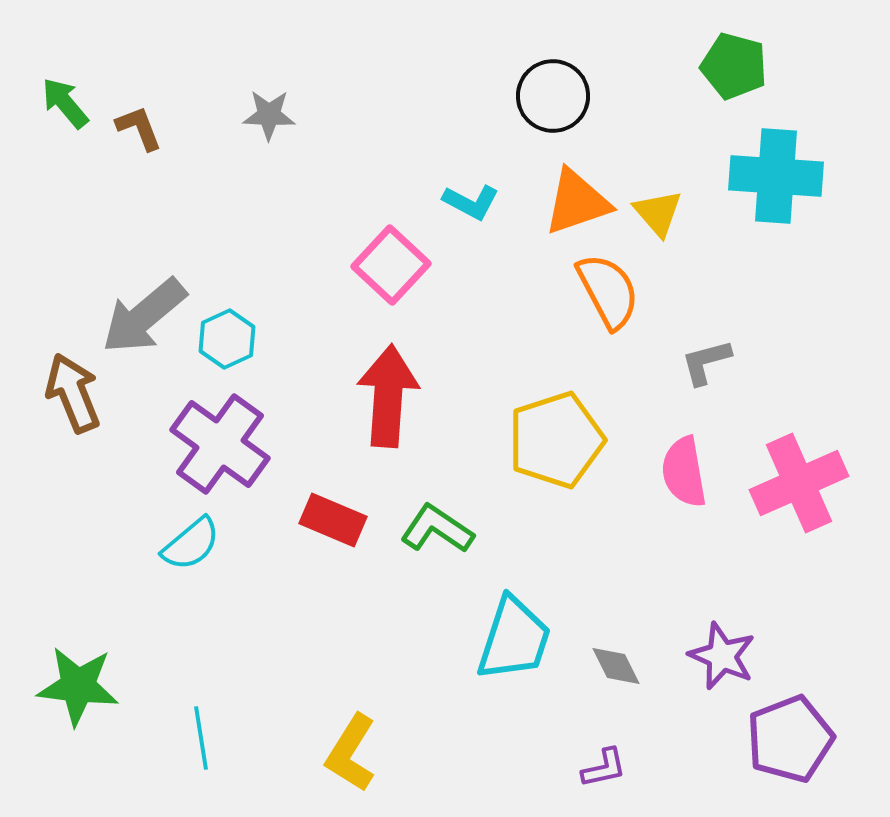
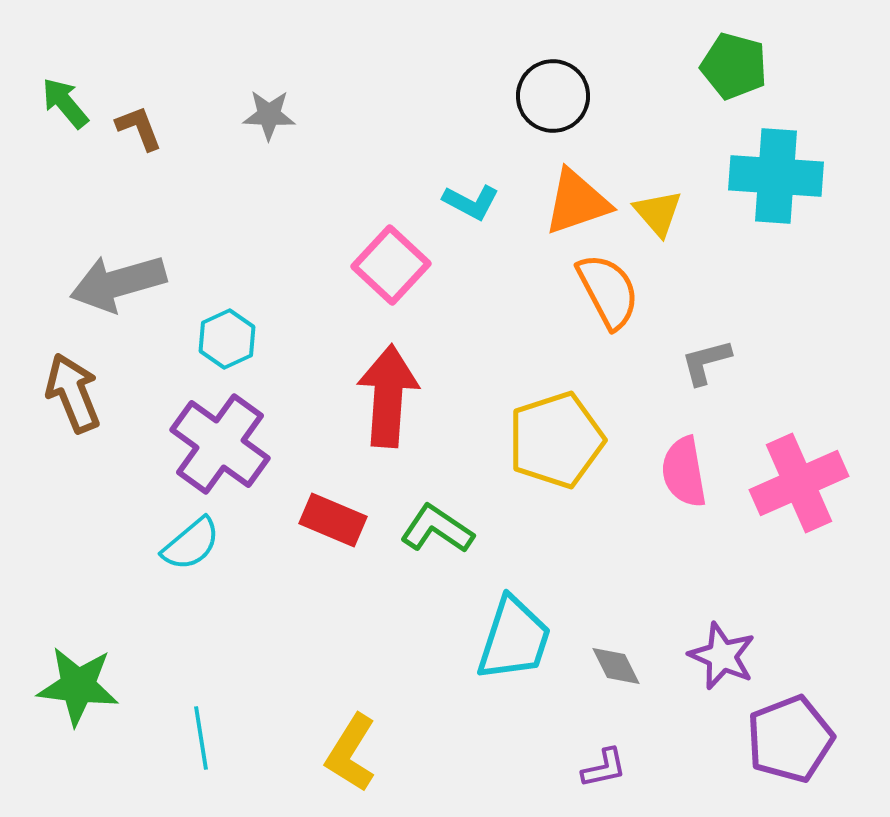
gray arrow: moved 26 px left, 33 px up; rotated 24 degrees clockwise
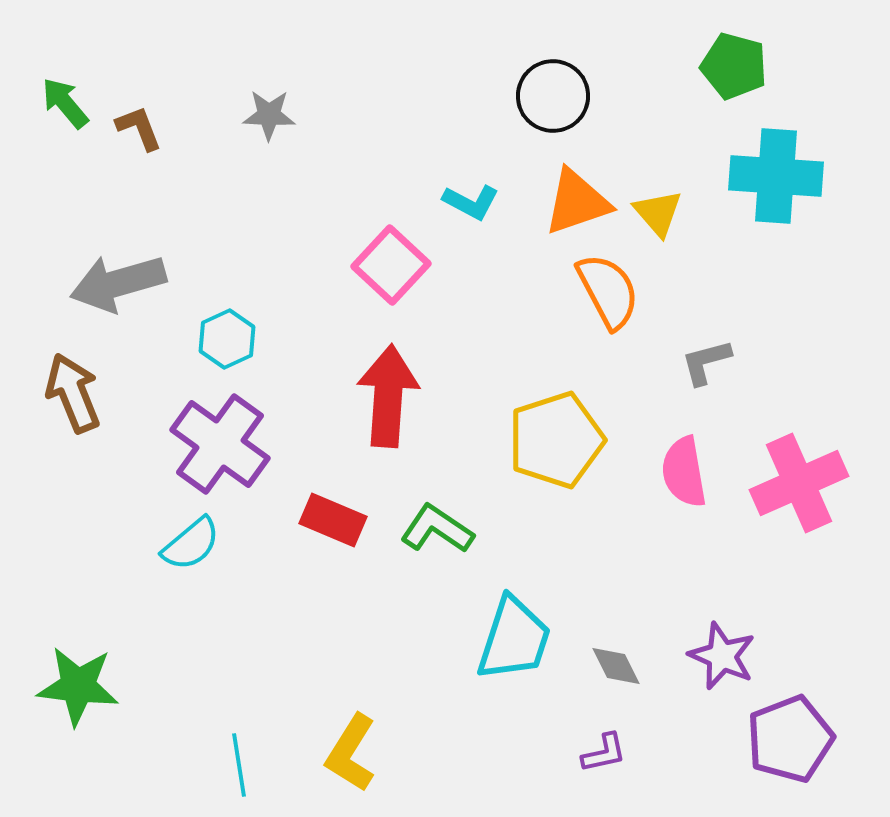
cyan line: moved 38 px right, 27 px down
purple L-shape: moved 15 px up
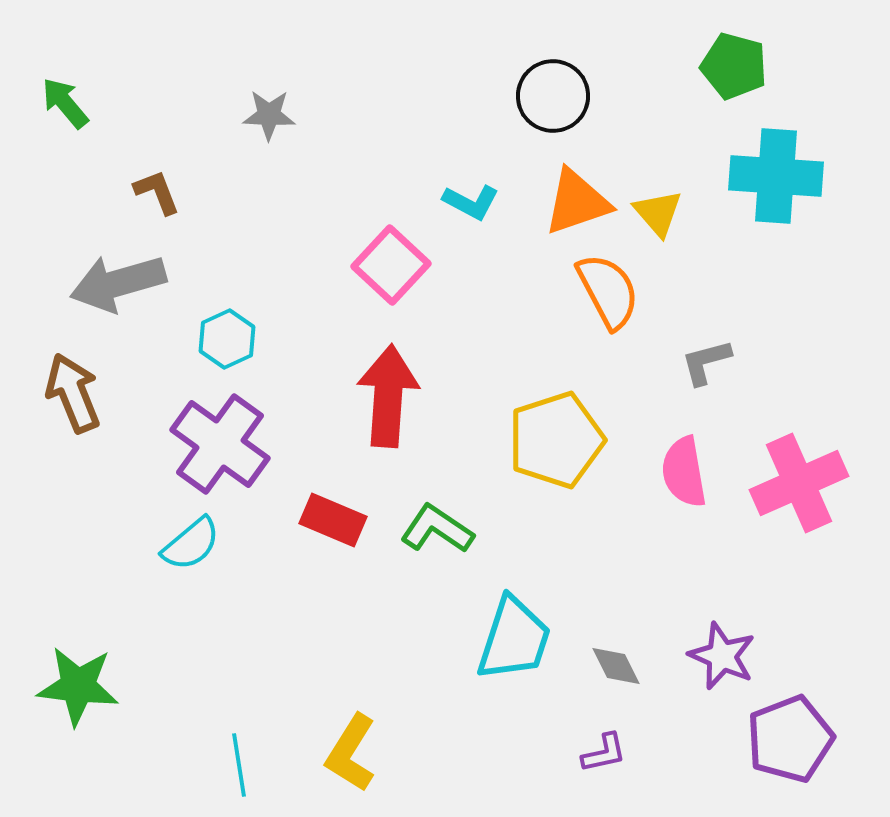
brown L-shape: moved 18 px right, 64 px down
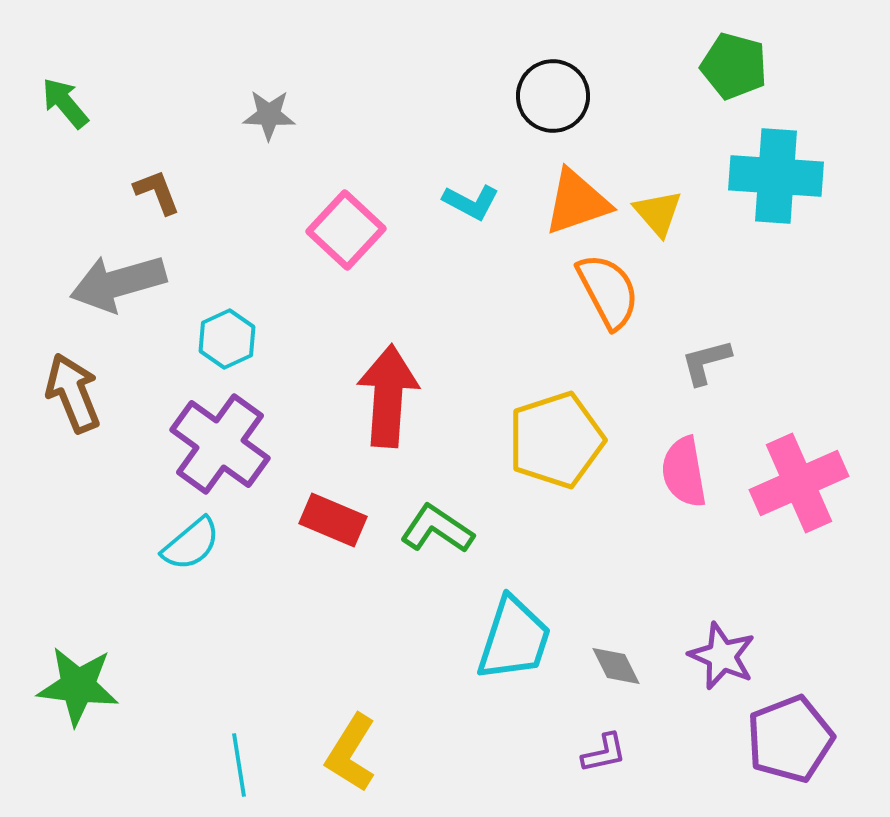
pink square: moved 45 px left, 35 px up
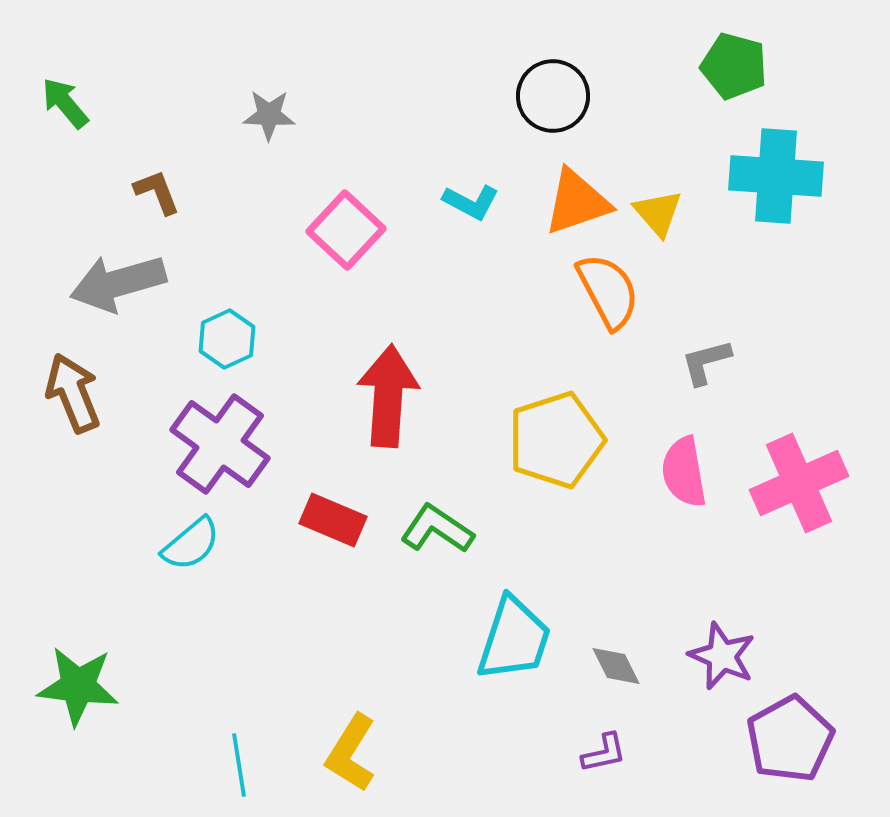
purple pentagon: rotated 8 degrees counterclockwise
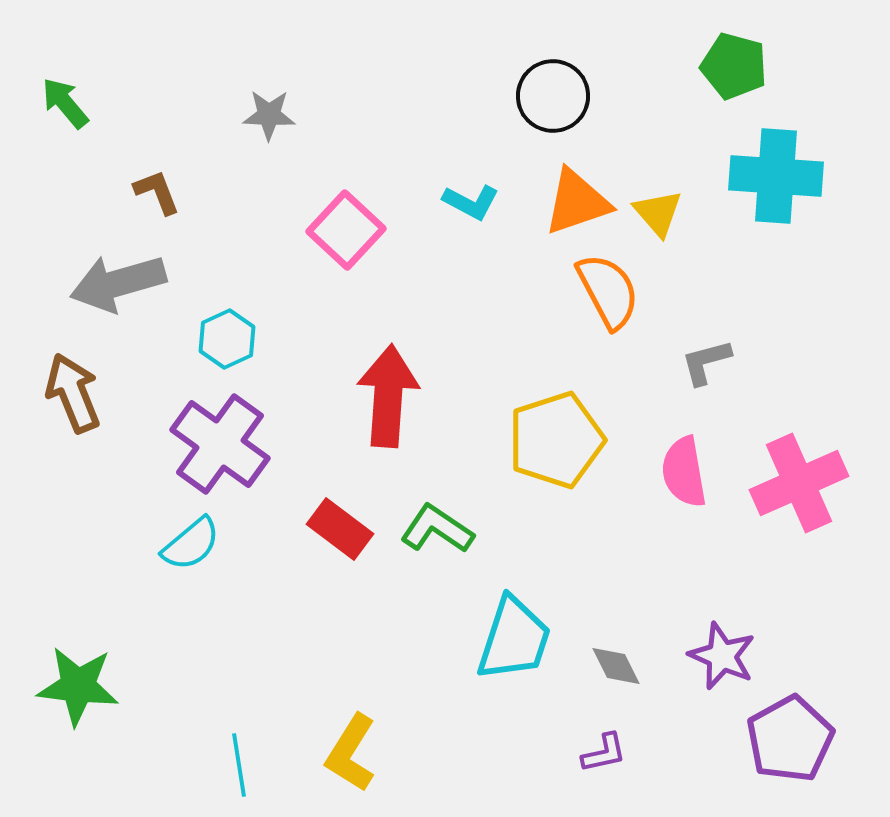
red rectangle: moved 7 px right, 9 px down; rotated 14 degrees clockwise
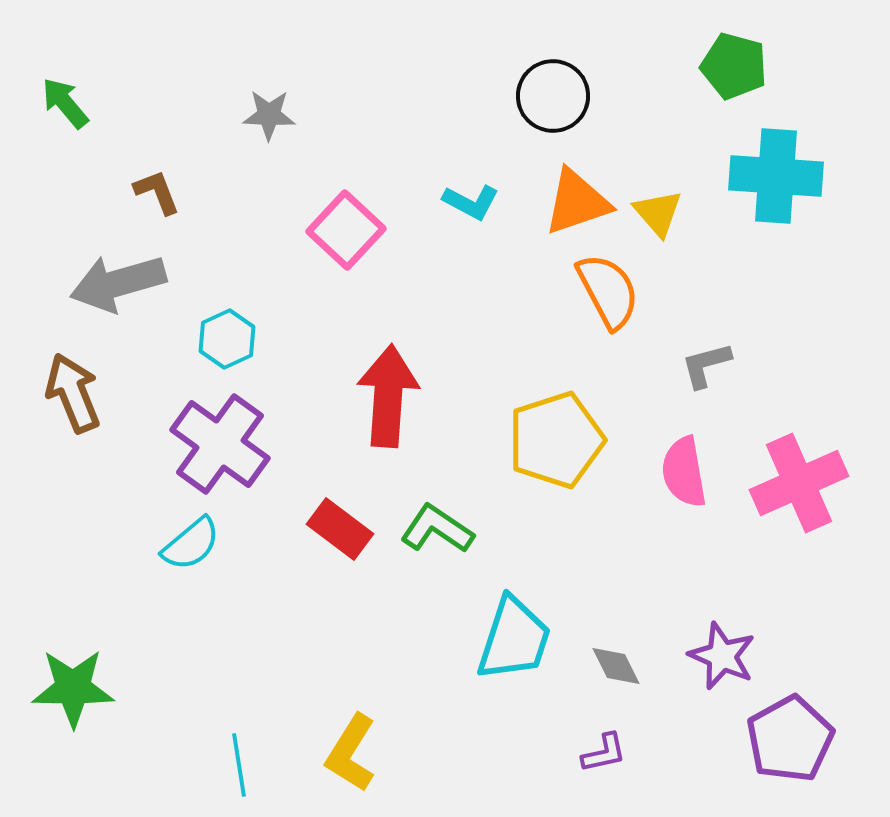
gray L-shape: moved 3 px down
green star: moved 5 px left, 2 px down; rotated 6 degrees counterclockwise
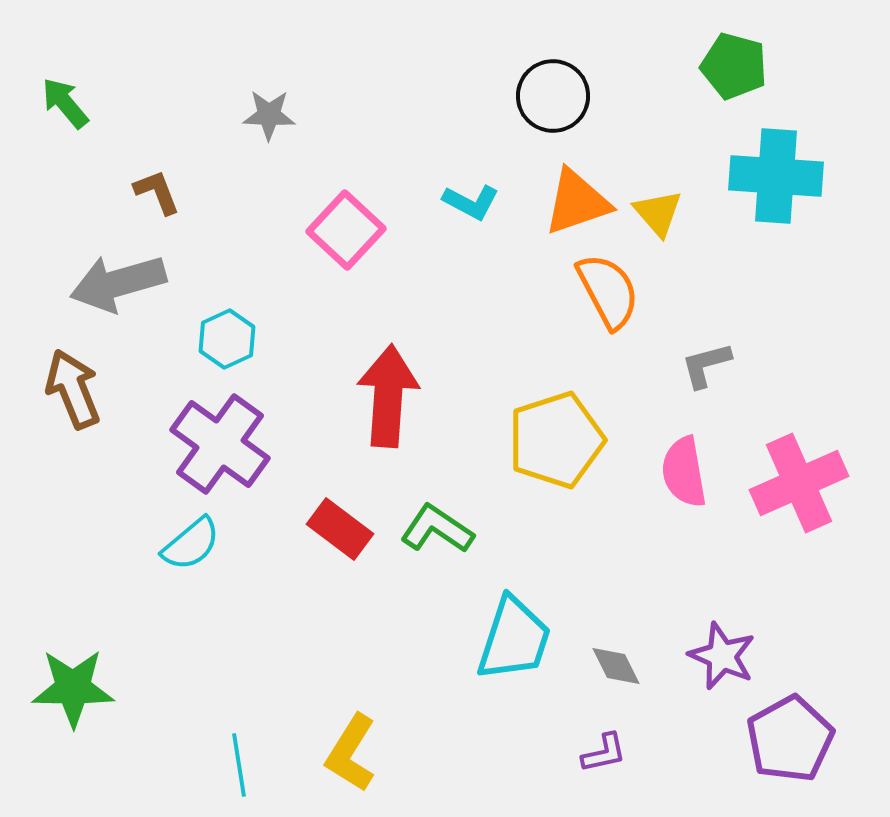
brown arrow: moved 4 px up
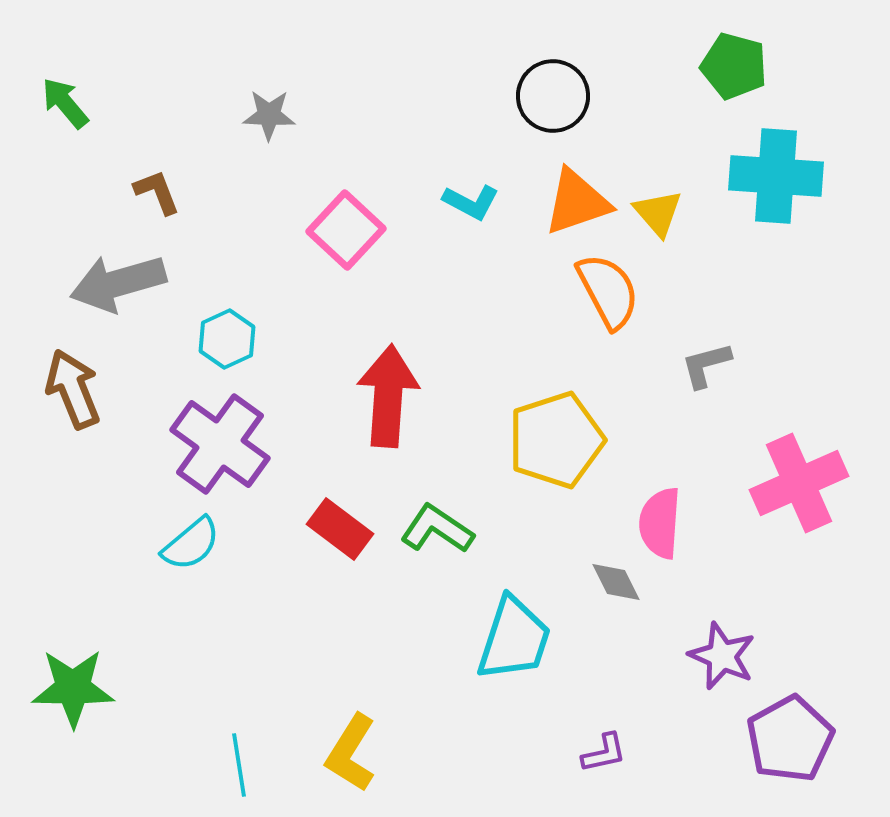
pink semicircle: moved 24 px left, 51 px down; rotated 14 degrees clockwise
gray diamond: moved 84 px up
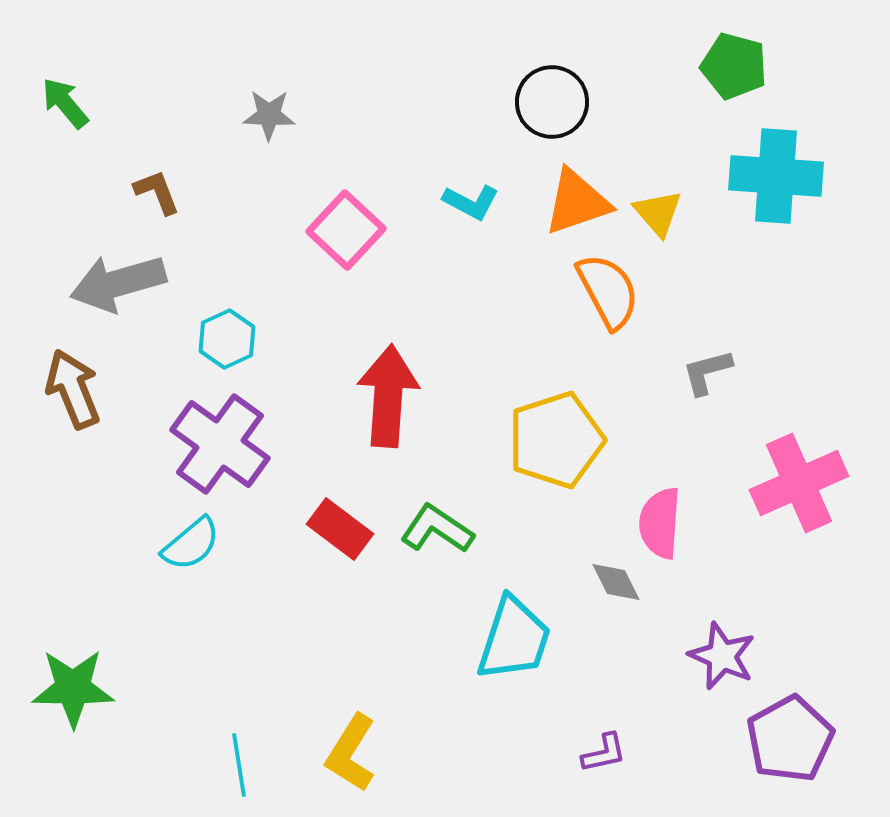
black circle: moved 1 px left, 6 px down
gray L-shape: moved 1 px right, 7 px down
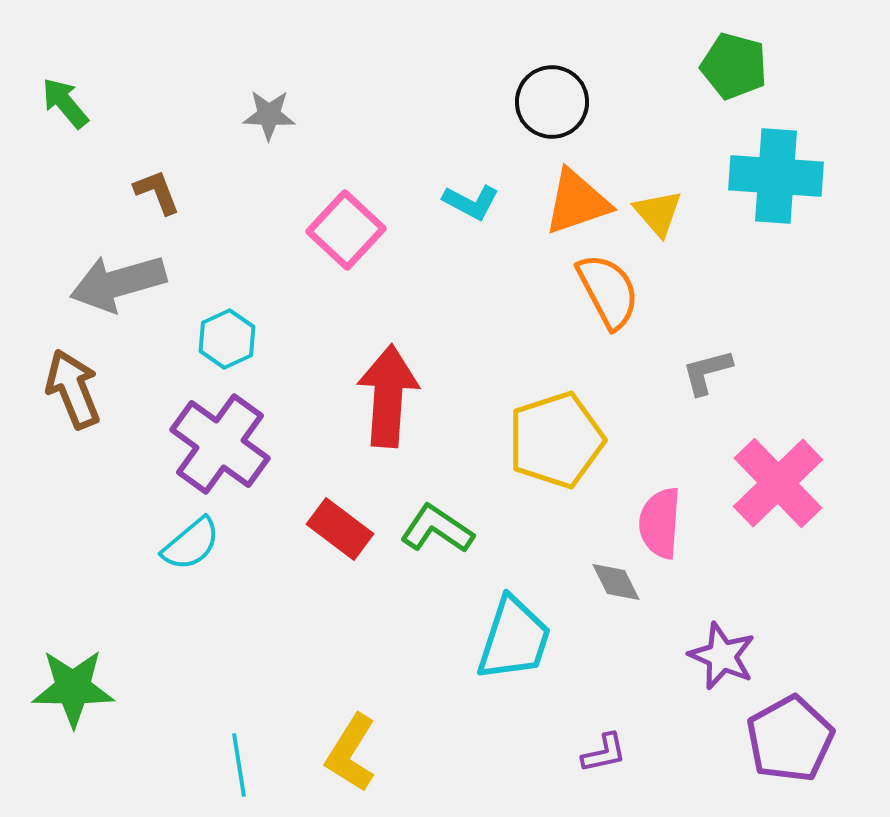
pink cross: moved 21 px left; rotated 20 degrees counterclockwise
